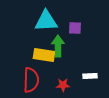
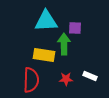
green arrow: moved 6 px right, 2 px up
white rectangle: rotated 24 degrees clockwise
red star: moved 3 px right, 6 px up
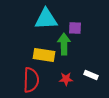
cyan triangle: moved 2 px up
white rectangle: moved 1 px right, 1 px up
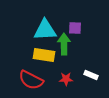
cyan triangle: moved 1 px left, 11 px down
red semicircle: rotated 115 degrees clockwise
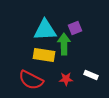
purple square: rotated 24 degrees counterclockwise
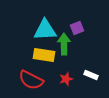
purple square: moved 2 px right
red star: rotated 16 degrees counterclockwise
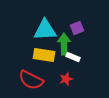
white rectangle: moved 18 px left, 18 px up
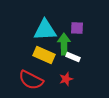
purple square: rotated 24 degrees clockwise
yellow rectangle: rotated 15 degrees clockwise
